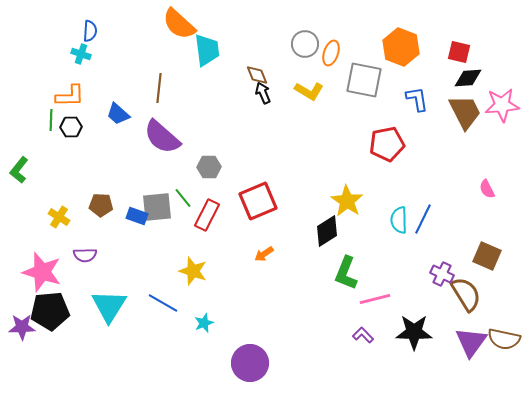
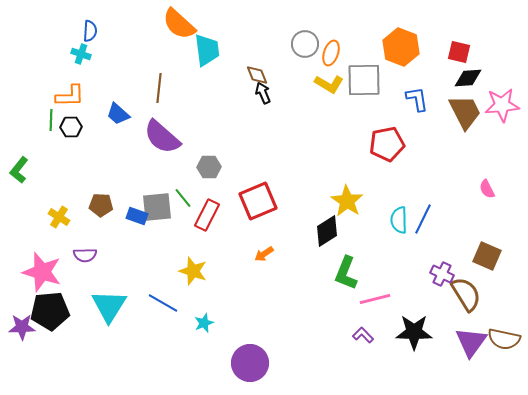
gray square at (364, 80): rotated 12 degrees counterclockwise
yellow L-shape at (309, 91): moved 20 px right, 7 px up
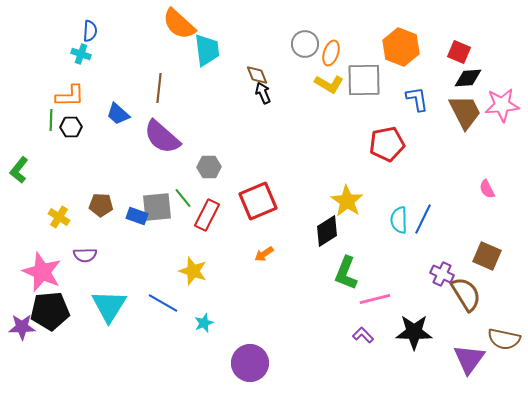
red square at (459, 52): rotated 10 degrees clockwise
pink star at (42, 272): rotated 6 degrees clockwise
purple triangle at (471, 342): moved 2 px left, 17 px down
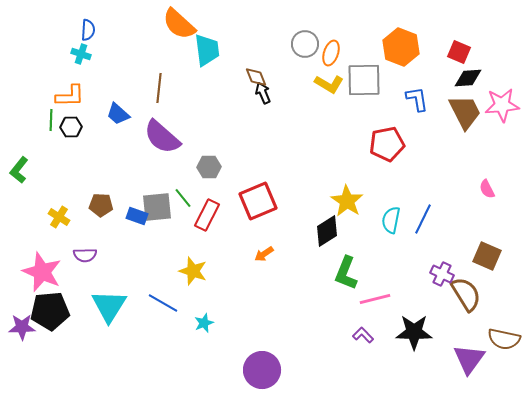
blue semicircle at (90, 31): moved 2 px left, 1 px up
brown diamond at (257, 75): moved 1 px left, 2 px down
cyan semicircle at (399, 220): moved 8 px left; rotated 12 degrees clockwise
purple circle at (250, 363): moved 12 px right, 7 px down
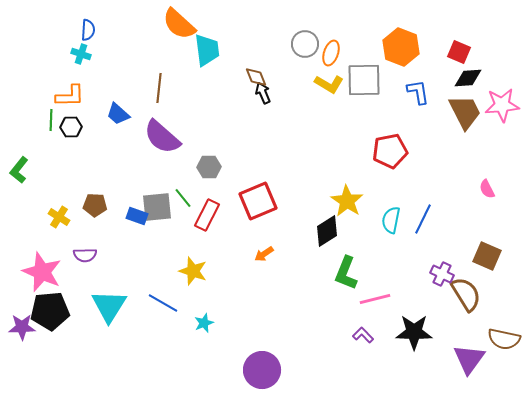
blue L-shape at (417, 99): moved 1 px right, 7 px up
red pentagon at (387, 144): moved 3 px right, 7 px down
brown pentagon at (101, 205): moved 6 px left
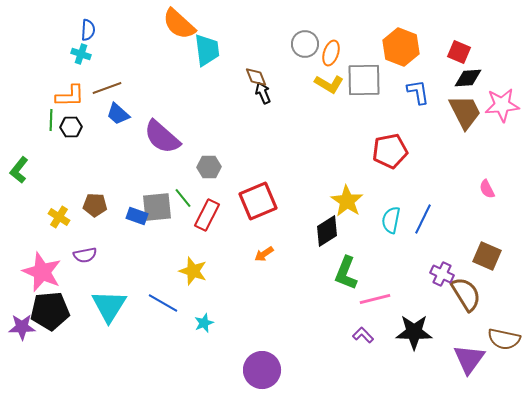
brown line at (159, 88): moved 52 px left; rotated 64 degrees clockwise
purple semicircle at (85, 255): rotated 10 degrees counterclockwise
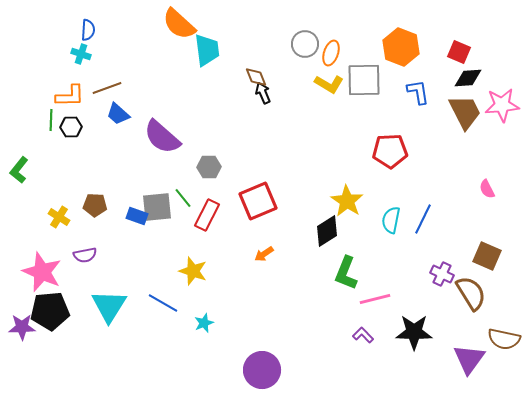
red pentagon at (390, 151): rotated 8 degrees clockwise
brown semicircle at (466, 294): moved 5 px right, 1 px up
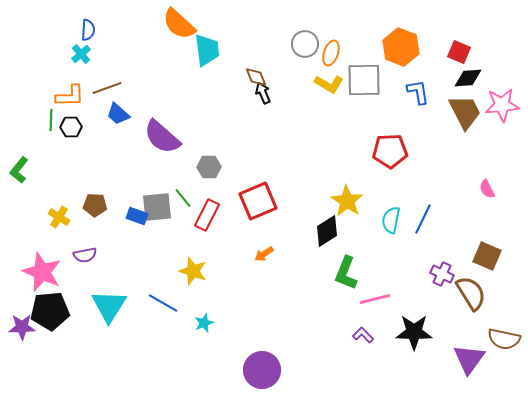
cyan cross at (81, 54): rotated 30 degrees clockwise
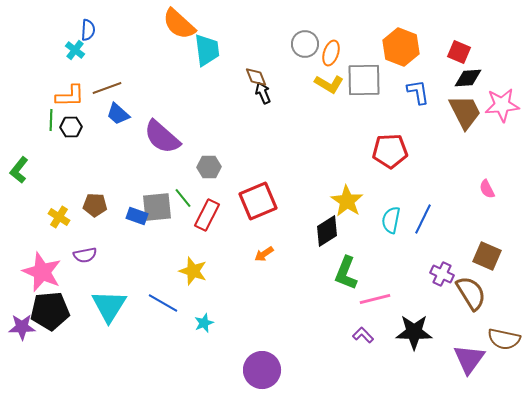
cyan cross at (81, 54): moved 6 px left, 4 px up; rotated 12 degrees counterclockwise
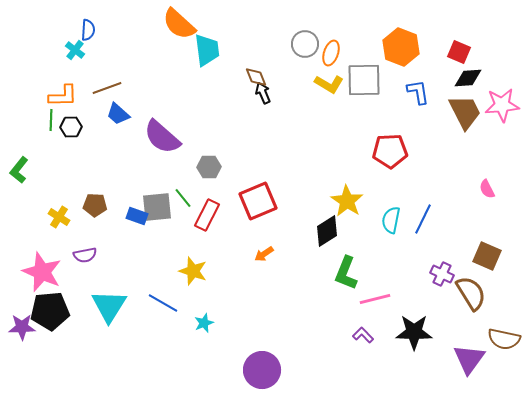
orange L-shape at (70, 96): moved 7 px left
